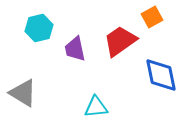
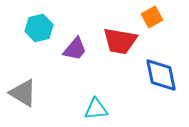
red trapezoid: rotated 135 degrees counterclockwise
purple trapezoid: rotated 128 degrees counterclockwise
cyan triangle: moved 2 px down
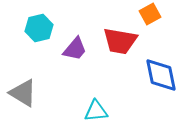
orange square: moved 2 px left, 3 px up
cyan triangle: moved 2 px down
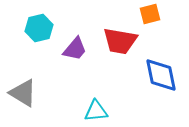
orange square: rotated 15 degrees clockwise
